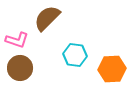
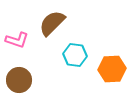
brown semicircle: moved 5 px right, 5 px down
brown circle: moved 1 px left, 12 px down
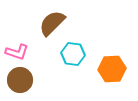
pink L-shape: moved 12 px down
cyan hexagon: moved 2 px left, 1 px up
brown circle: moved 1 px right
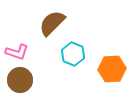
cyan hexagon: rotated 15 degrees clockwise
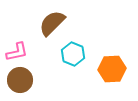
pink L-shape: rotated 30 degrees counterclockwise
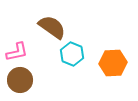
brown semicircle: moved 4 px down; rotated 80 degrees clockwise
cyan hexagon: moved 1 px left
orange hexagon: moved 1 px right, 6 px up
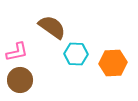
cyan hexagon: moved 4 px right; rotated 20 degrees counterclockwise
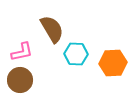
brown semicircle: moved 2 px down; rotated 24 degrees clockwise
pink L-shape: moved 5 px right
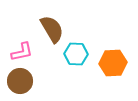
brown circle: moved 1 px down
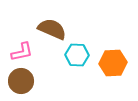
brown semicircle: rotated 36 degrees counterclockwise
cyan hexagon: moved 1 px right, 1 px down
brown circle: moved 1 px right
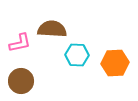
brown semicircle: rotated 20 degrees counterclockwise
pink L-shape: moved 2 px left, 9 px up
orange hexagon: moved 2 px right
